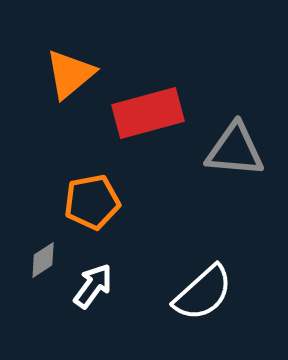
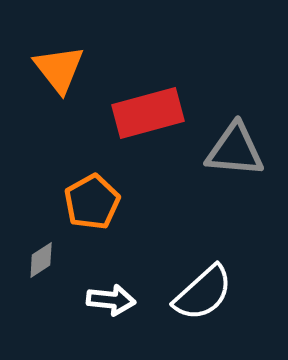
orange triangle: moved 11 px left, 5 px up; rotated 28 degrees counterclockwise
orange pentagon: rotated 18 degrees counterclockwise
gray diamond: moved 2 px left
white arrow: moved 18 px right, 14 px down; rotated 60 degrees clockwise
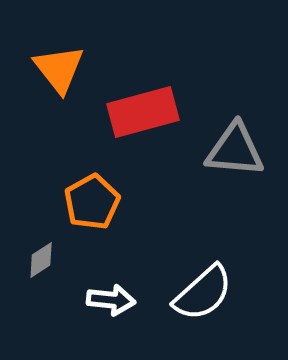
red rectangle: moved 5 px left, 1 px up
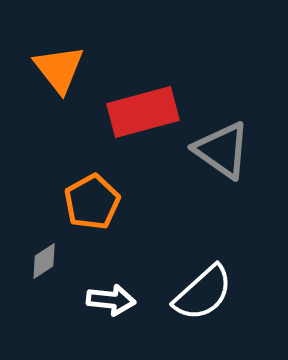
gray triangle: moved 13 px left; rotated 30 degrees clockwise
gray diamond: moved 3 px right, 1 px down
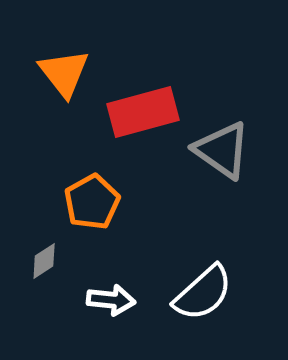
orange triangle: moved 5 px right, 4 px down
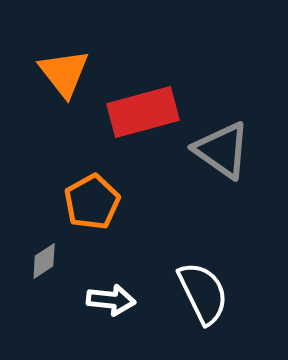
white semicircle: rotated 74 degrees counterclockwise
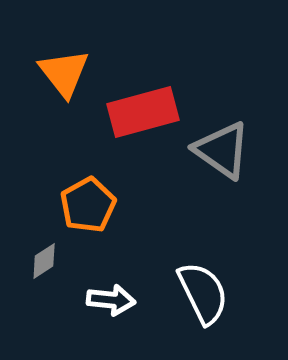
orange pentagon: moved 4 px left, 3 px down
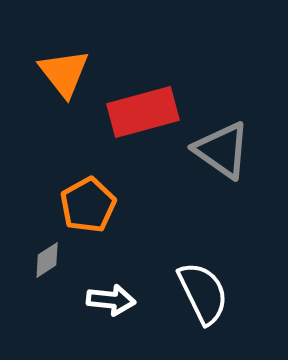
gray diamond: moved 3 px right, 1 px up
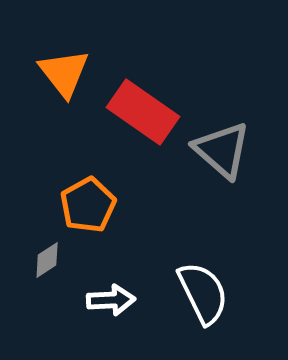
red rectangle: rotated 50 degrees clockwise
gray triangle: rotated 6 degrees clockwise
white arrow: rotated 9 degrees counterclockwise
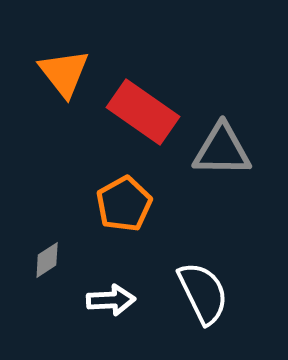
gray triangle: rotated 40 degrees counterclockwise
orange pentagon: moved 36 px right, 1 px up
